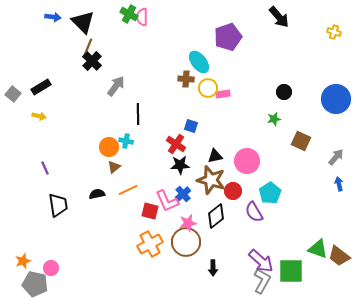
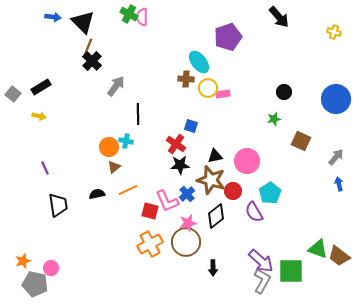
blue cross at (183, 194): moved 4 px right
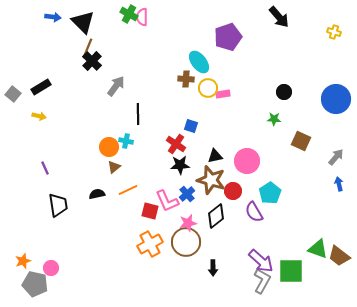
green star at (274, 119): rotated 16 degrees clockwise
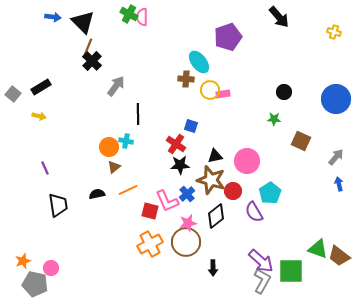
yellow circle at (208, 88): moved 2 px right, 2 px down
